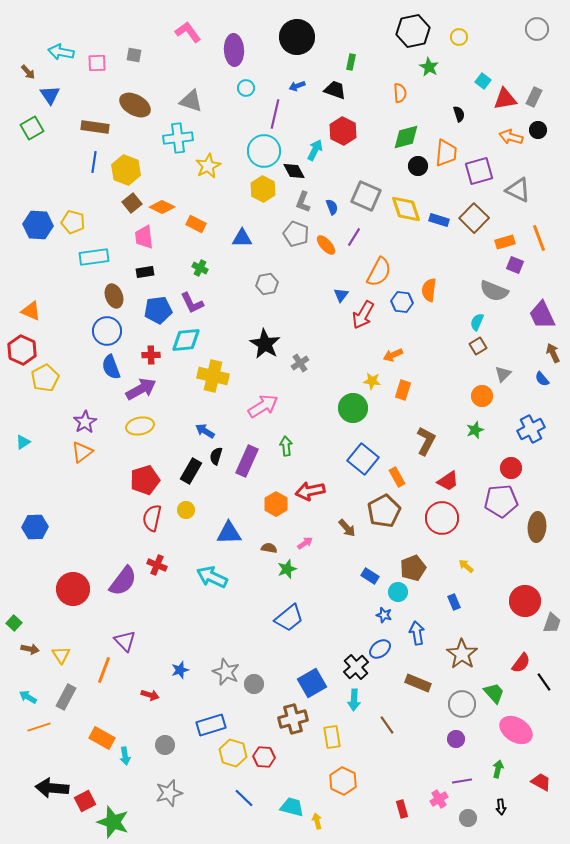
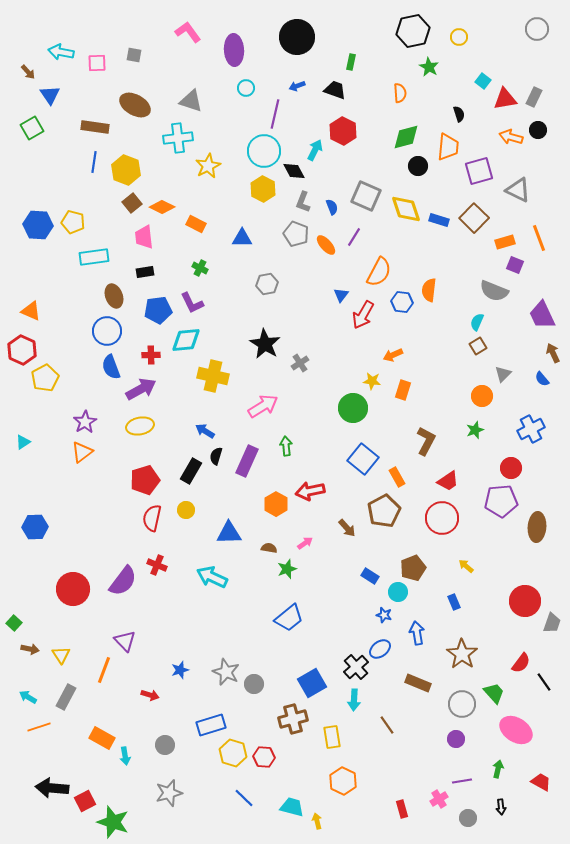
orange trapezoid at (446, 153): moved 2 px right, 6 px up
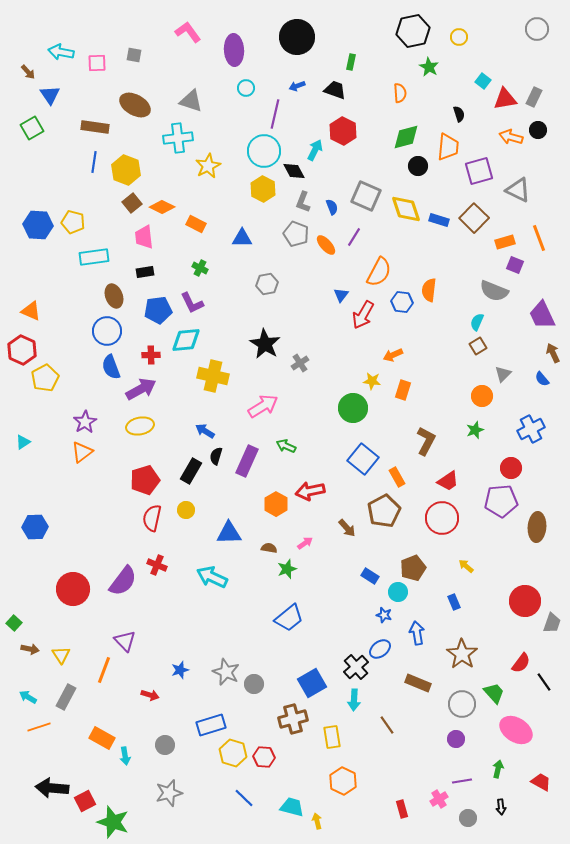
green arrow at (286, 446): rotated 60 degrees counterclockwise
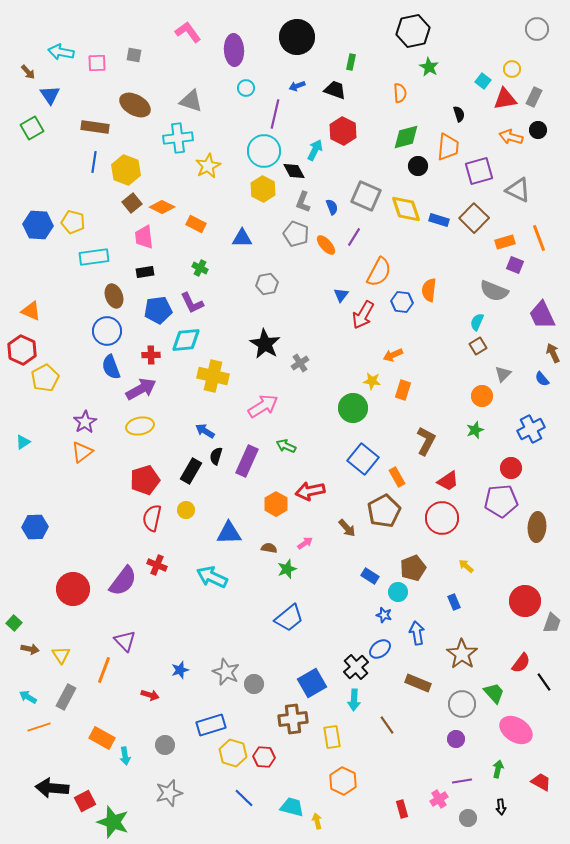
yellow circle at (459, 37): moved 53 px right, 32 px down
brown cross at (293, 719): rotated 8 degrees clockwise
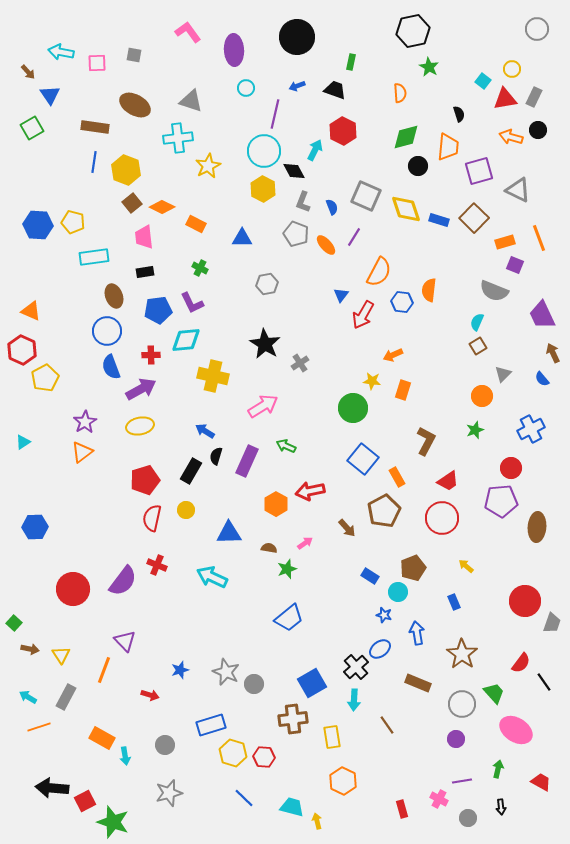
pink cross at (439, 799): rotated 30 degrees counterclockwise
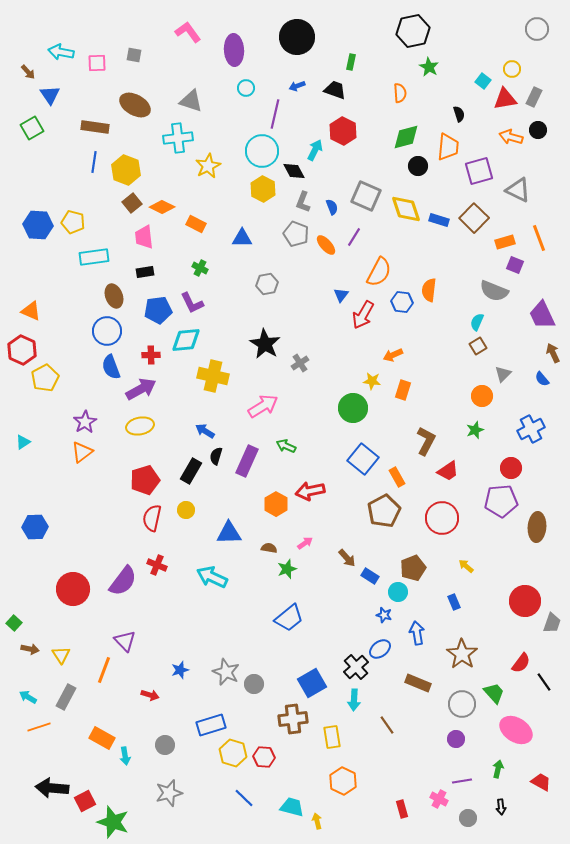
cyan circle at (264, 151): moved 2 px left
red trapezoid at (448, 481): moved 10 px up
brown arrow at (347, 528): moved 30 px down
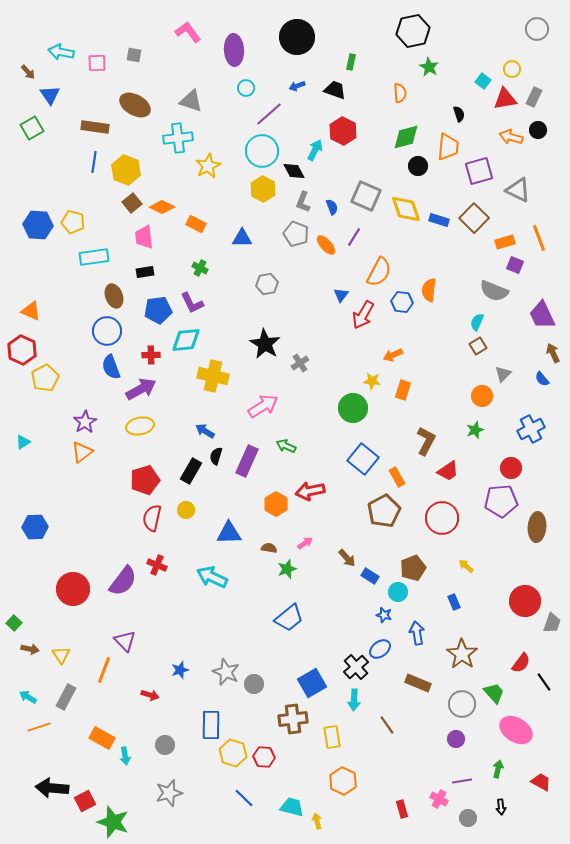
purple line at (275, 114): moved 6 px left; rotated 36 degrees clockwise
blue rectangle at (211, 725): rotated 72 degrees counterclockwise
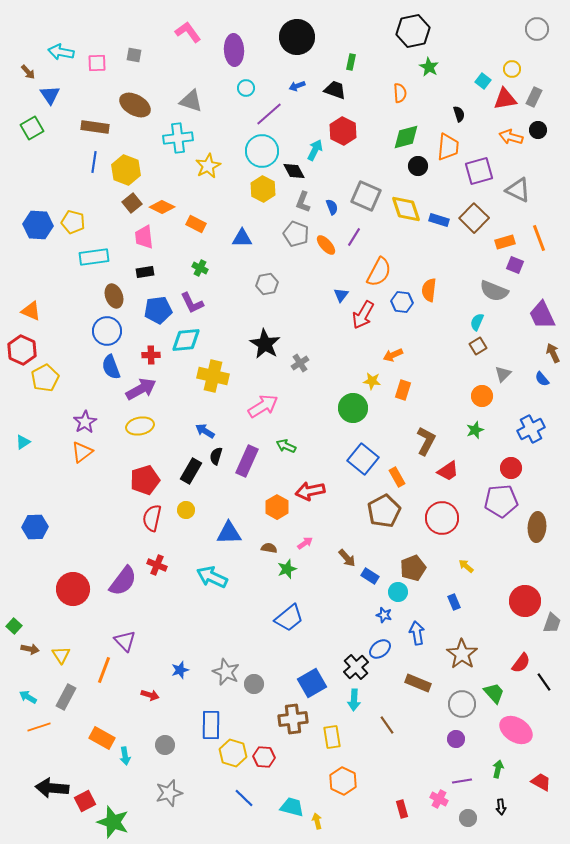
orange hexagon at (276, 504): moved 1 px right, 3 px down
green square at (14, 623): moved 3 px down
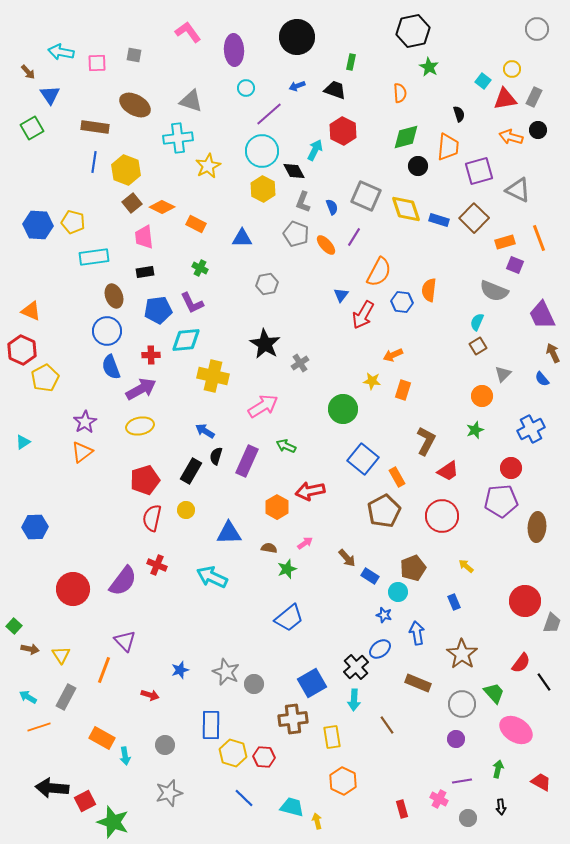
green circle at (353, 408): moved 10 px left, 1 px down
red circle at (442, 518): moved 2 px up
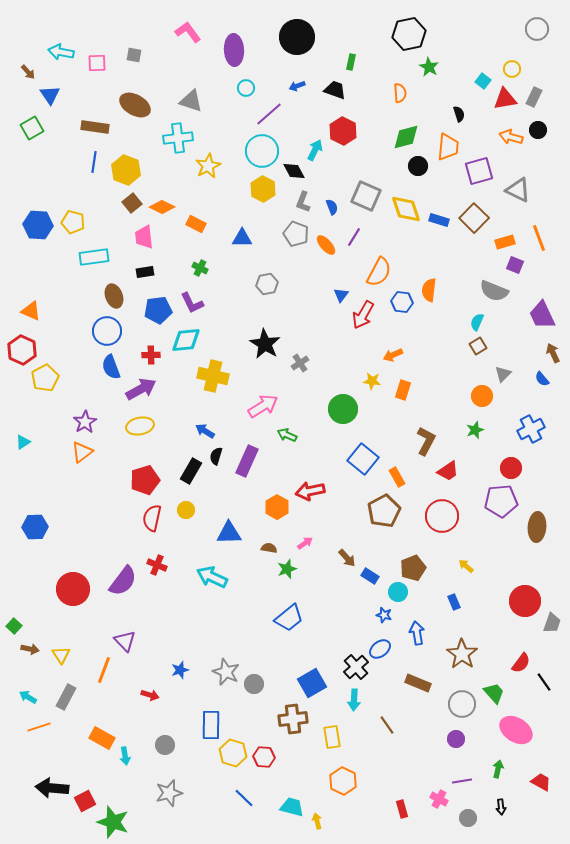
black hexagon at (413, 31): moved 4 px left, 3 px down
green arrow at (286, 446): moved 1 px right, 11 px up
